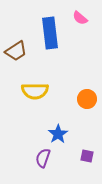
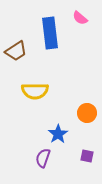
orange circle: moved 14 px down
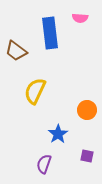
pink semicircle: rotated 35 degrees counterclockwise
brown trapezoid: rotated 70 degrees clockwise
yellow semicircle: rotated 116 degrees clockwise
orange circle: moved 3 px up
purple semicircle: moved 1 px right, 6 px down
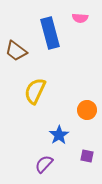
blue rectangle: rotated 8 degrees counterclockwise
blue star: moved 1 px right, 1 px down
purple semicircle: rotated 24 degrees clockwise
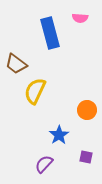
brown trapezoid: moved 13 px down
purple square: moved 1 px left, 1 px down
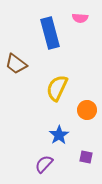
yellow semicircle: moved 22 px right, 3 px up
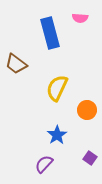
blue star: moved 2 px left
purple square: moved 4 px right, 1 px down; rotated 24 degrees clockwise
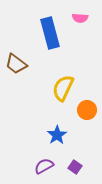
yellow semicircle: moved 6 px right
purple square: moved 15 px left, 9 px down
purple semicircle: moved 2 px down; rotated 18 degrees clockwise
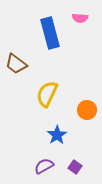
yellow semicircle: moved 16 px left, 6 px down
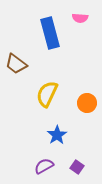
orange circle: moved 7 px up
purple square: moved 2 px right
